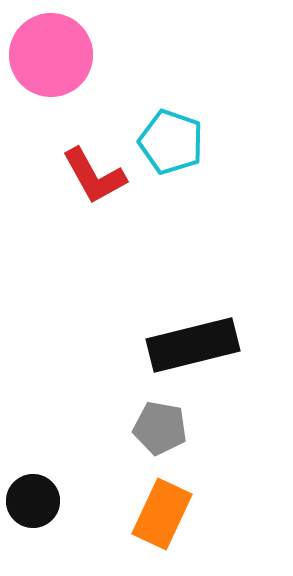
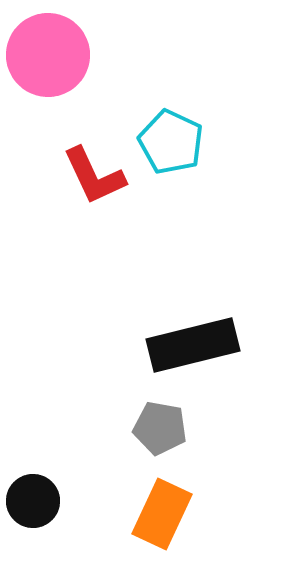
pink circle: moved 3 px left
cyan pentagon: rotated 6 degrees clockwise
red L-shape: rotated 4 degrees clockwise
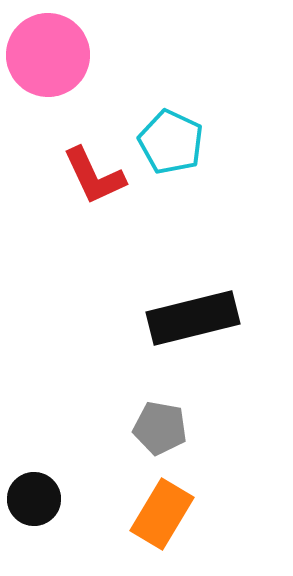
black rectangle: moved 27 px up
black circle: moved 1 px right, 2 px up
orange rectangle: rotated 6 degrees clockwise
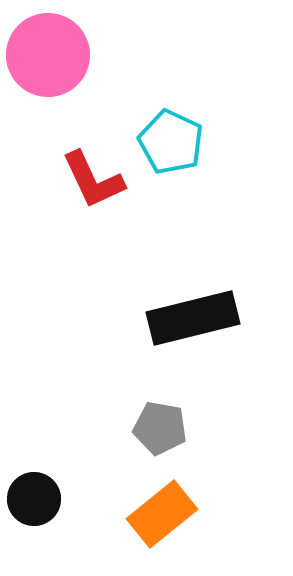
red L-shape: moved 1 px left, 4 px down
orange rectangle: rotated 20 degrees clockwise
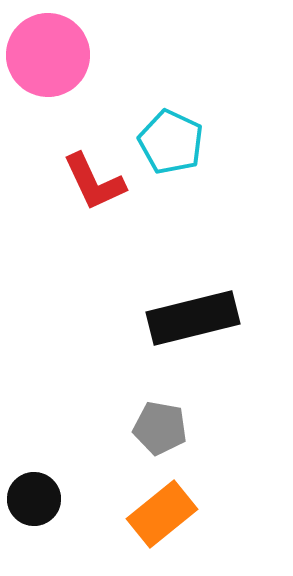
red L-shape: moved 1 px right, 2 px down
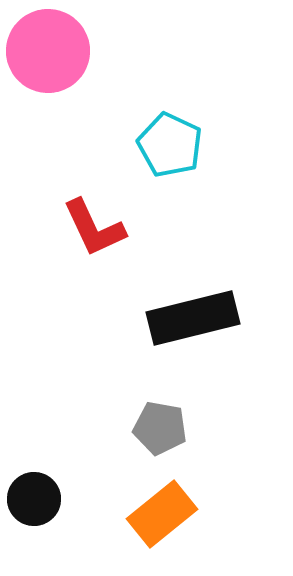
pink circle: moved 4 px up
cyan pentagon: moved 1 px left, 3 px down
red L-shape: moved 46 px down
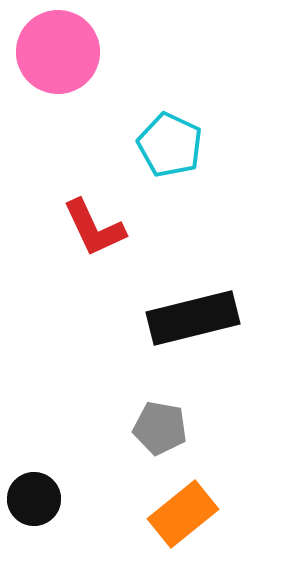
pink circle: moved 10 px right, 1 px down
orange rectangle: moved 21 px right
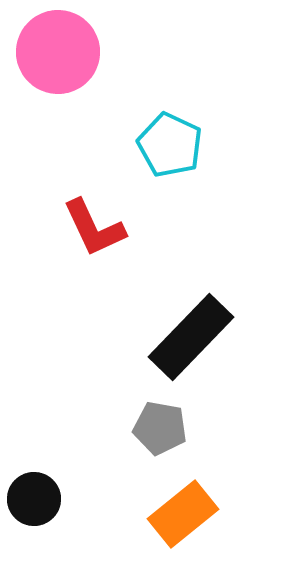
black rectangle: moved 2 px left, 19 px down; rotated 32 degrees counterclockwise
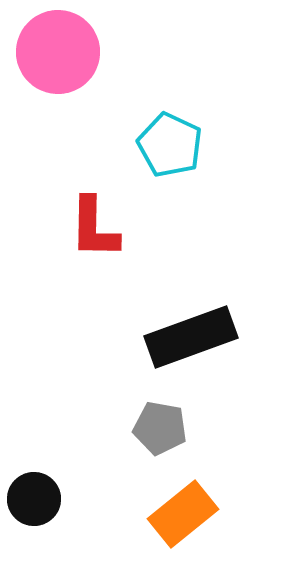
red L-shape: rotated 26 degrees clockwise
black rectangle: rotated 26 degrees clockwise
